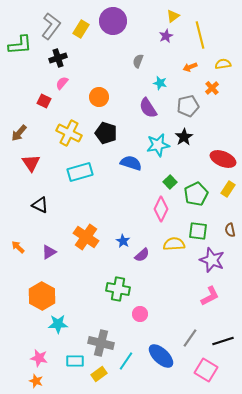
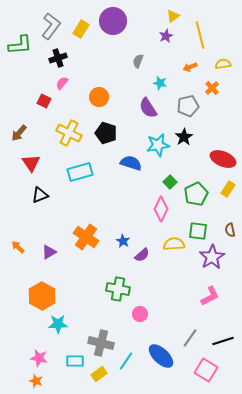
black triangle at (40, 205): moved 10 px up; rotated 48 degrees counterclockwise
purple star at (212, 260): moved 3 px up; rotated 20 degrees clockwise
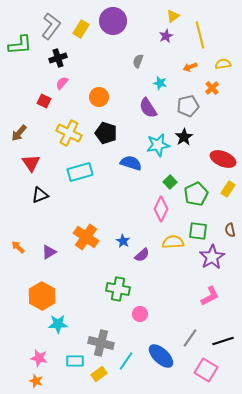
yellow semicircle at (174, 244): moved 1 px left, 2 px up
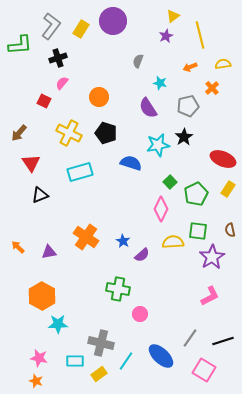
purple triangle at (49, 252): rotated 21 degrees clockwise
pink square at (206, 370): moved 2 px left
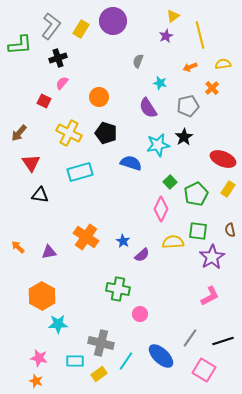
black triangle at (40, 195): rotated 30 degrees clockwise
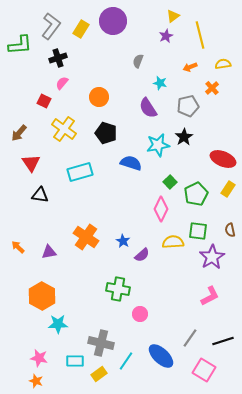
yellow cross at (69, 133): moved 5 px left, 4 px up; rotated 10 degrees clockwise
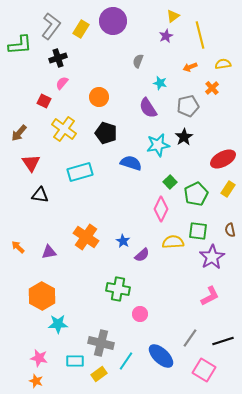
red ellipse at (223, 159): rotated 50 degrees counterclockwise
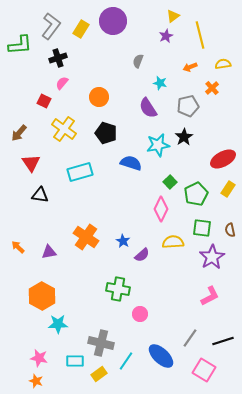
green square at (198, 231): moved 4 px right, 3 px up
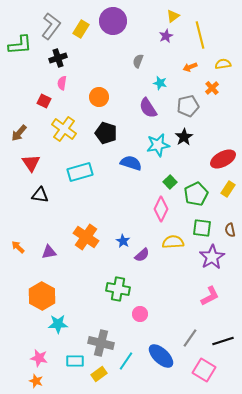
pink semicircle at (62, 83): rotated 32 degrees counterclockwise
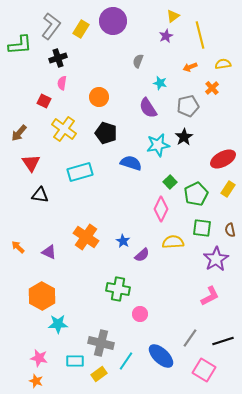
purple triangle at (49, 252): rotated 35 degrees clockwise
purple star at (212, 257): moved 4 px right, 2 px down
